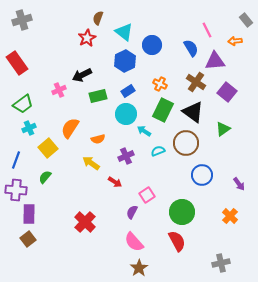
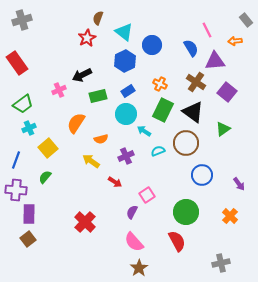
orange semicircle at (70, 128): moved 6 px right, 5 px up
orange semicircle at (98, 139): moved 3 px right
yellow arrow at (91, 163): moved 2 px up
green circle at (182, 212): moved 4 px right
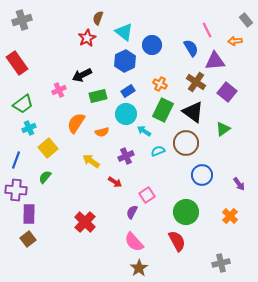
orange semicircle at (101, 139): moved 1 px right, 7 px up
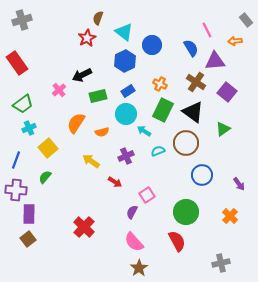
pink cross at (59, 90): rotated 16 degrees counterclockwise
red cross at (85, 222): moved 1 px left, 5 px down
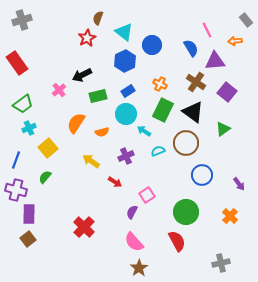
purple cross at (16, 190): rotated 10 degrees clockwise
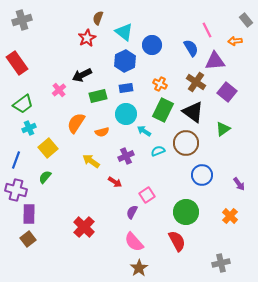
blue rectangle at (128, 91): moved 2 px left, 3 px up; rotated 24 degrees clockwise
